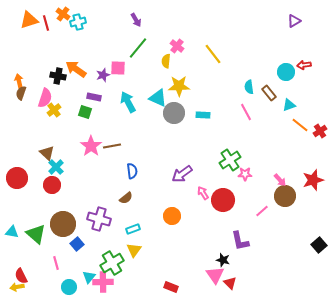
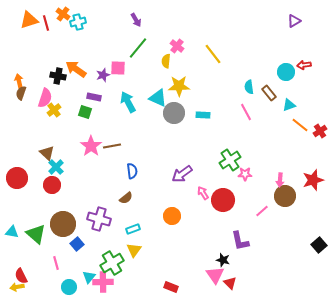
pink arrow at (280, 180): rotated 48 degrees clockwise
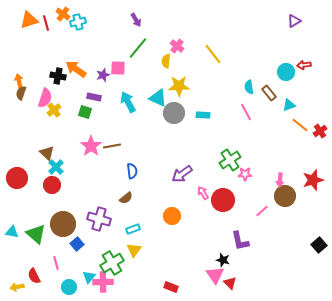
red semicircle at (21, 276): moved 13 px right
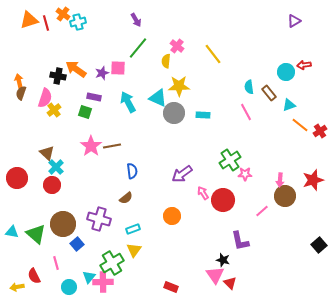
purple star at (103, 75): moved 1 px left, 2 px up
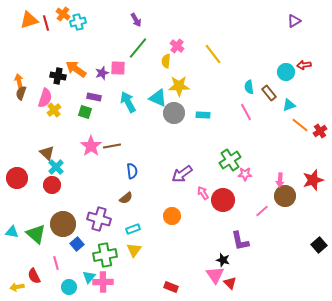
green cross at (112, 263): moved 7 px left, 8 px up; rotated 20 degrees clockwise
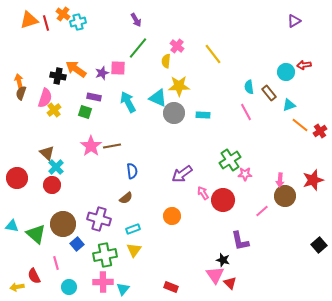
cyan triangle at (12, 232): moved 6 px up
cyan triangle at (89, 277): moved 34 px right, 12 px down
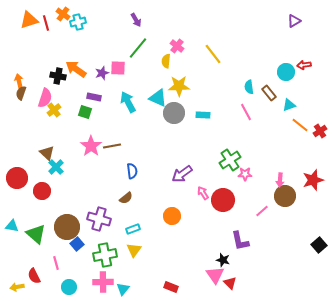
red circle at (52, 185): moved 10 px left, 6 px down
brown circle at (63, 224): moved 4 px right, 3 px down
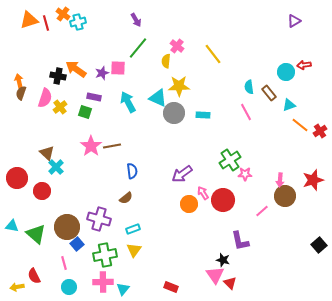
yellow cross at (54, 110): moved 6 px right, 3 px up
orange circle at (172, 216): moved 17 px right, 12 px up
pink line at (56, 263): moved 8 px right
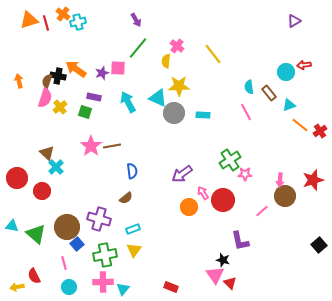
brown semicircle at (21, 93): moved 26 px right, 12 px up
orange circle at (189, 204): moved 3 px down
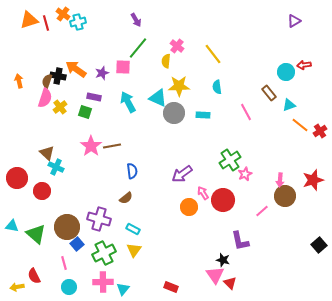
pink square at (118, 68): moved 5 px right, 1 px up
cyan semicircle at (249, 87): moved 32 px left
cyan cross at (56, 167): rotated 21 degrees counterclockwise
pink star at (245, 174): rotated 24 degrees counterclockwise
cyan rectangle at (133, 229): rotated 48 degrees clockwise
green cross at (105, 255): moved 1 px left, 2 px up; rotated 15 degrees counterclockwise
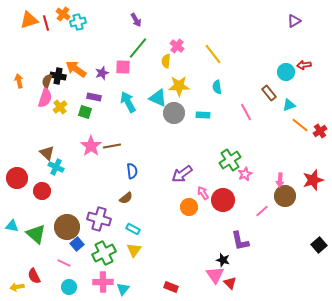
pink line at (64, 263): rotated 48 degrees counterclockwise
